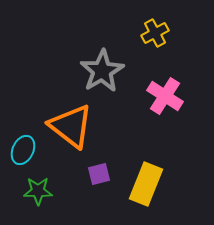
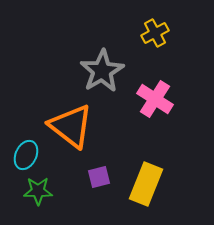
pink cross: moved 10 px left, 3 px down
cyan ellipse: moved 3 px right, 5 px down
purple square: moved 3 px down
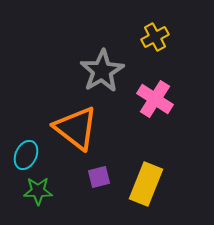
yellow cross: moved 4 px down
orange triangle: moved 5 px right, 2 px down
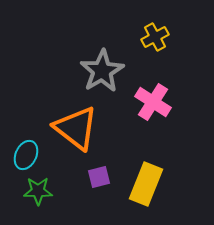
pink cross: moved 2 px left, 3 px down
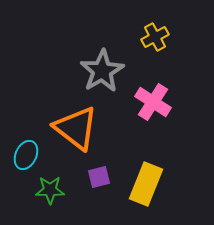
green star: moved 12 px right, 1 px up
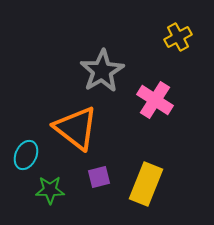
yellow cross: moved 23 px right
pink cross: moved 2 px right, 2 px up
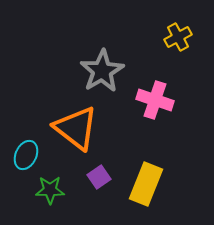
pink cross: rotated 15 degrees counterclockwise
purple square: rotated 20 degrees counterclockwise
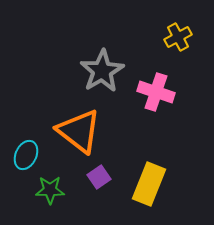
pink cross: moved 1 px right, 8 px up
orange triangle: moved 3 px right, 3 px down
yellow rectangle: moved 3 px right
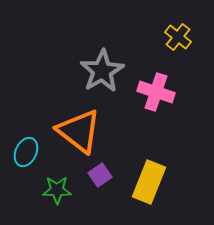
yellow cross: rotated 24 degrees counterclockwise
cyan ellipse: moved 3 px up
purple square: moved 1 px right, 2 px up
yellow rectangle: moved 2 px up
green star: moved 7 px right
